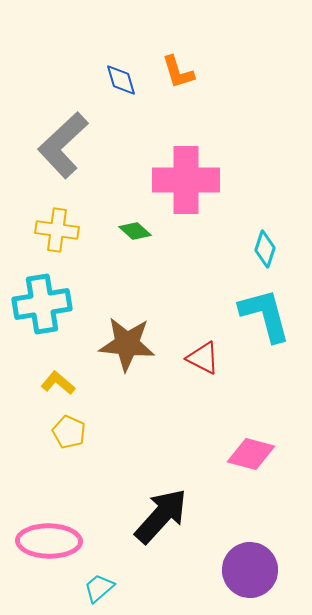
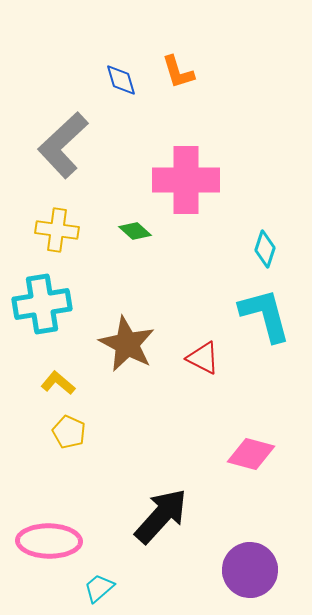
brown star: rotated 22 degrees clockwise
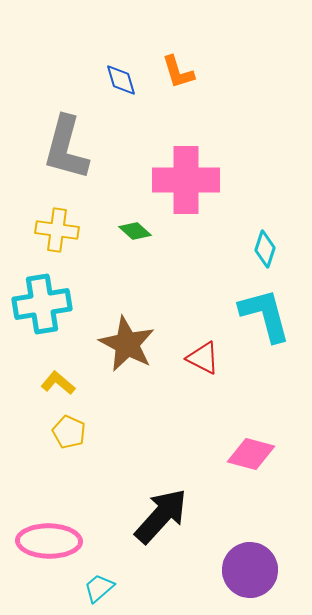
gray L-shape: moved 3 px right, 3 px down; rotated 32 degrees counterclockwise
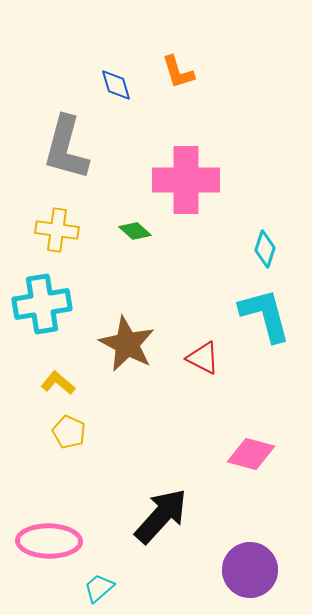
blue diamond: moved 5 px left, 5 px down
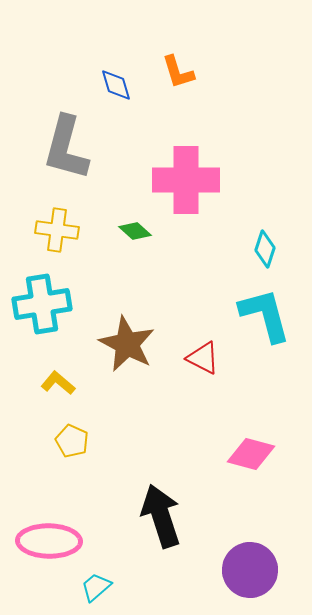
yellow pentagon: moved 3 px right, 9 px down
black arrow: rotated 60 degrees counterclockwise
cyan trapezoid: moved 3 px left, 1 px up
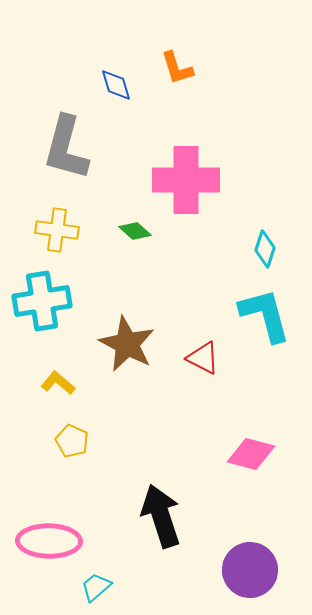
orange L-shape: moved 1 px left, 4 px up
cyan cross: moved 3 px up
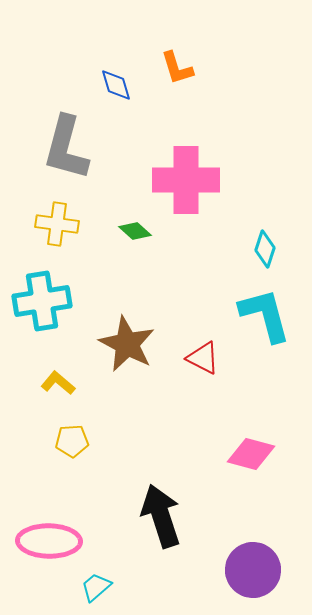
yellow cross: moved 6 px up
yellow pentagon: rotated 28 degrees counterclockwise
purple circle: moved 3 px right
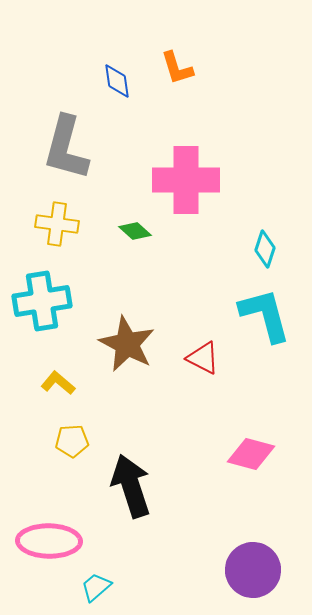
blue diamond: moved 1 px right, 4 px up; rotated 9 degrees clockwise
black arrow: moved 30 px left, 30 px up
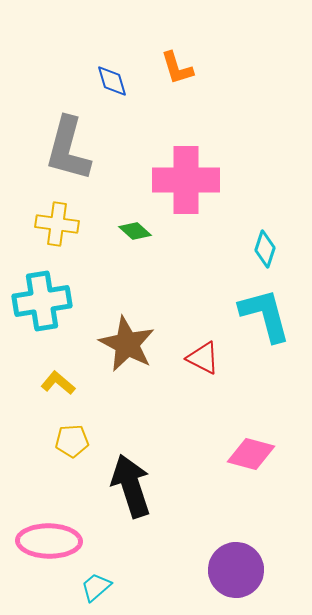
blue diamond: moved 5 px left; rotated 9 degrees counterclockwise
gray L-shape: moved 2 px right, 1 px down
purple circle: moved 17 px left
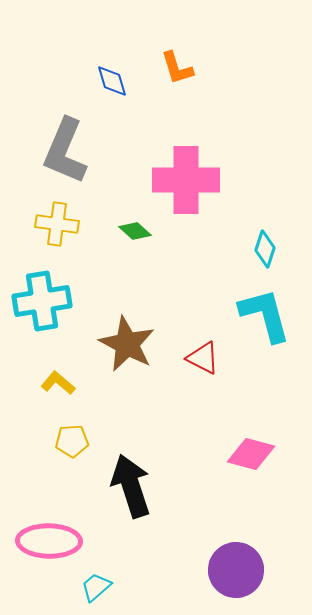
gray L-shape: moved 3 px left, 2 px down; rotated 8 degrees clockwise
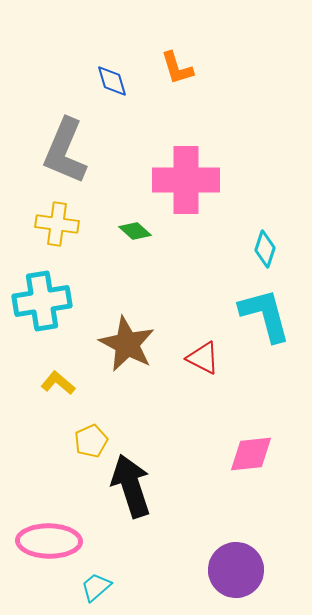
yellow pentagon: moved 19 px right; rotated 20 degrees counterclockwise
pink diamond: rotated 21 degrees counterclockwise
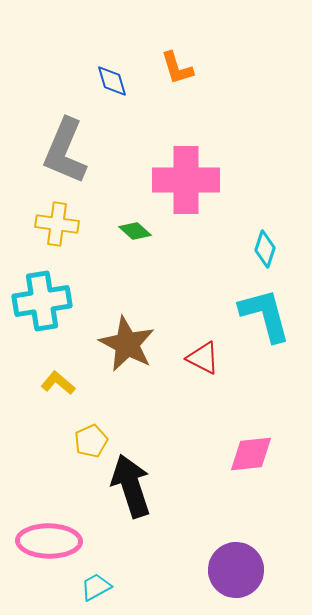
cyan trapezoid: rotated 12 degrees clockwise
